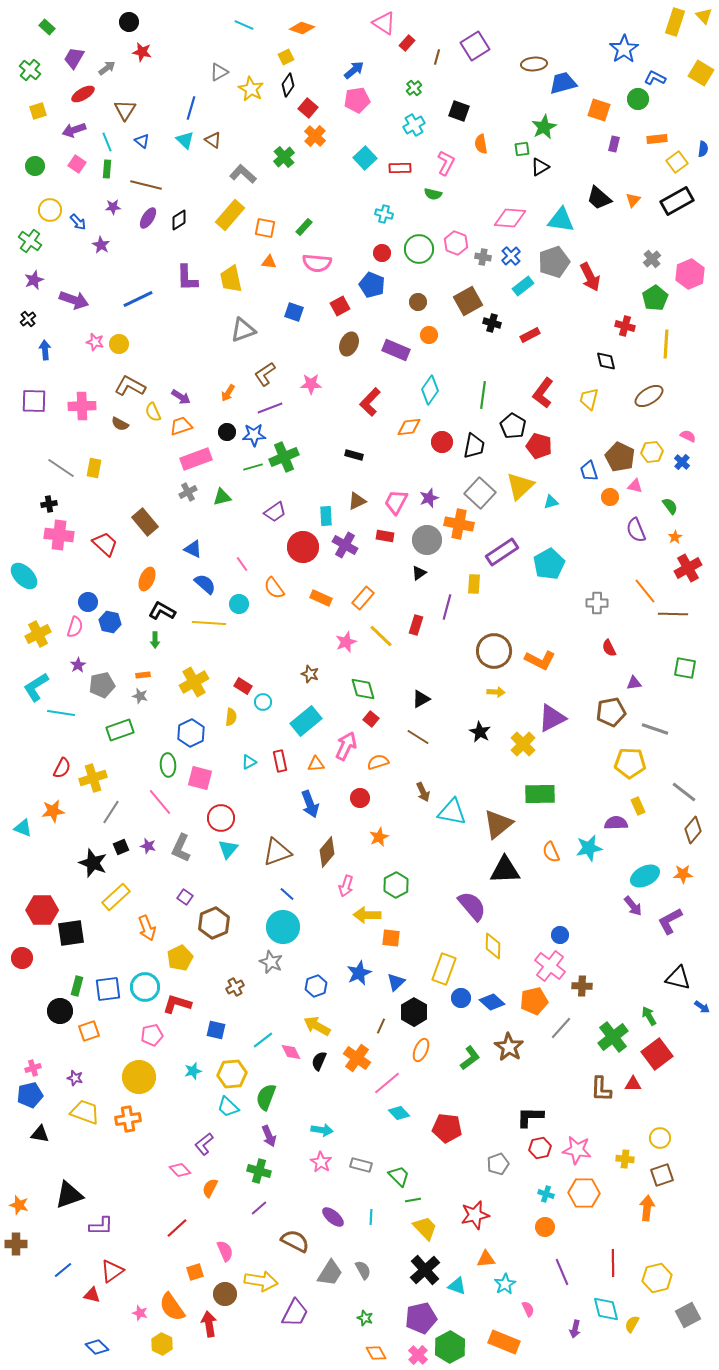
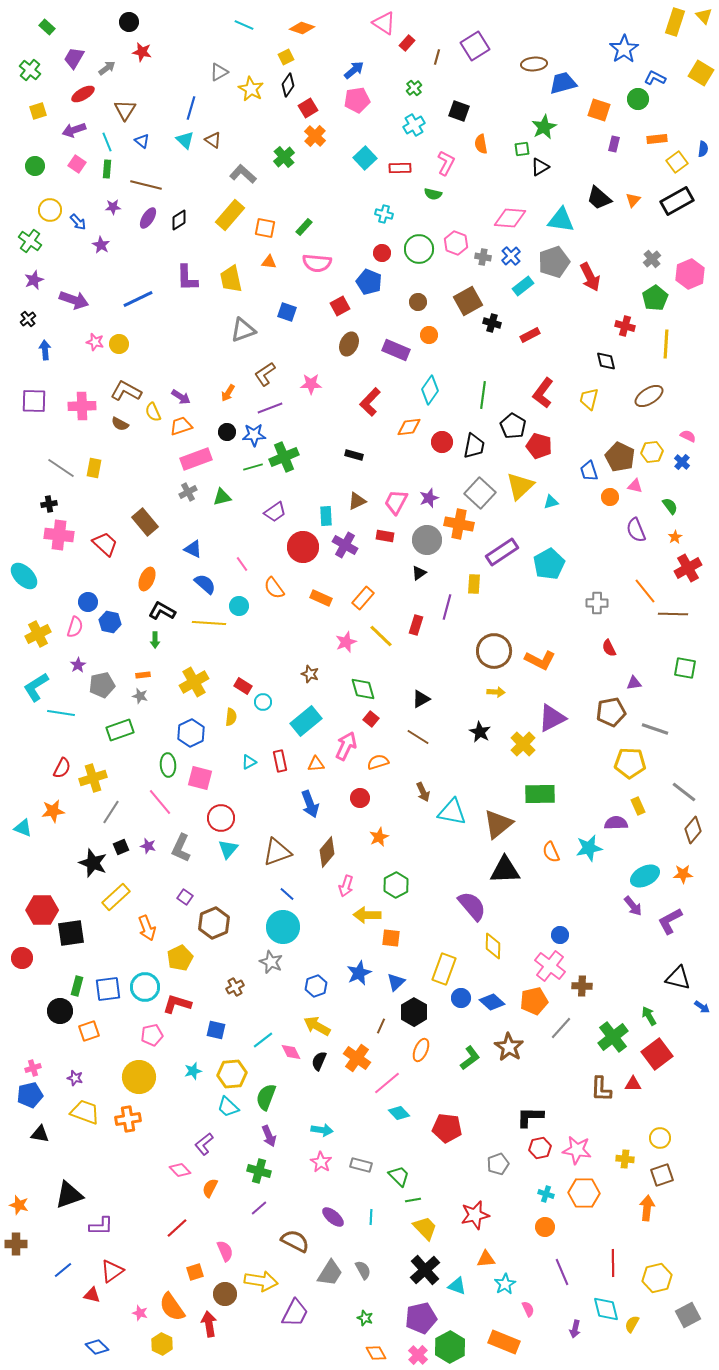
red square at (308, 108): rotated 18 degrees clockwise
blue pentagon at (372, 285): moved 3 px left, 3 px up
blue square at (294, 312): moved 7 px left
brown L-shape at (130, 386): moved 4 px left, 5 px down
cyan circle at (239, 604): moved 2 px down
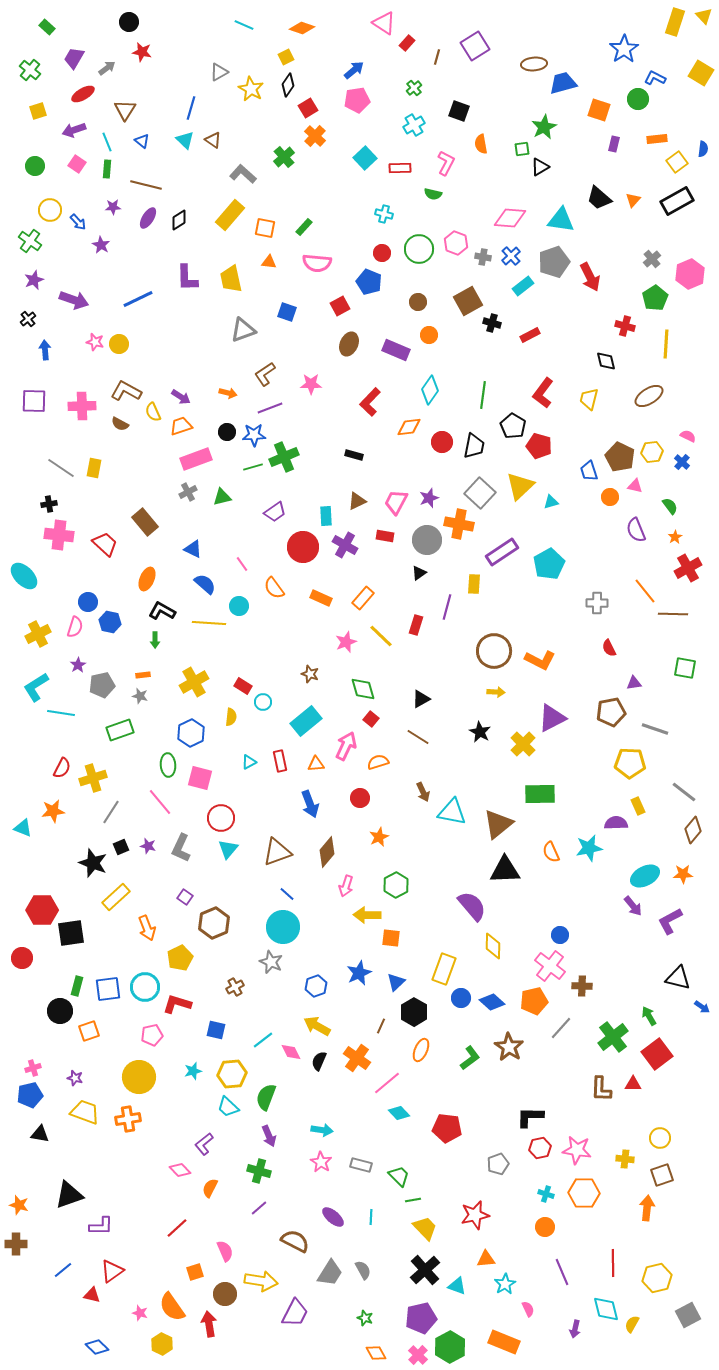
orange arrow at (228, 393): rotated 108 degrees counterclockwise
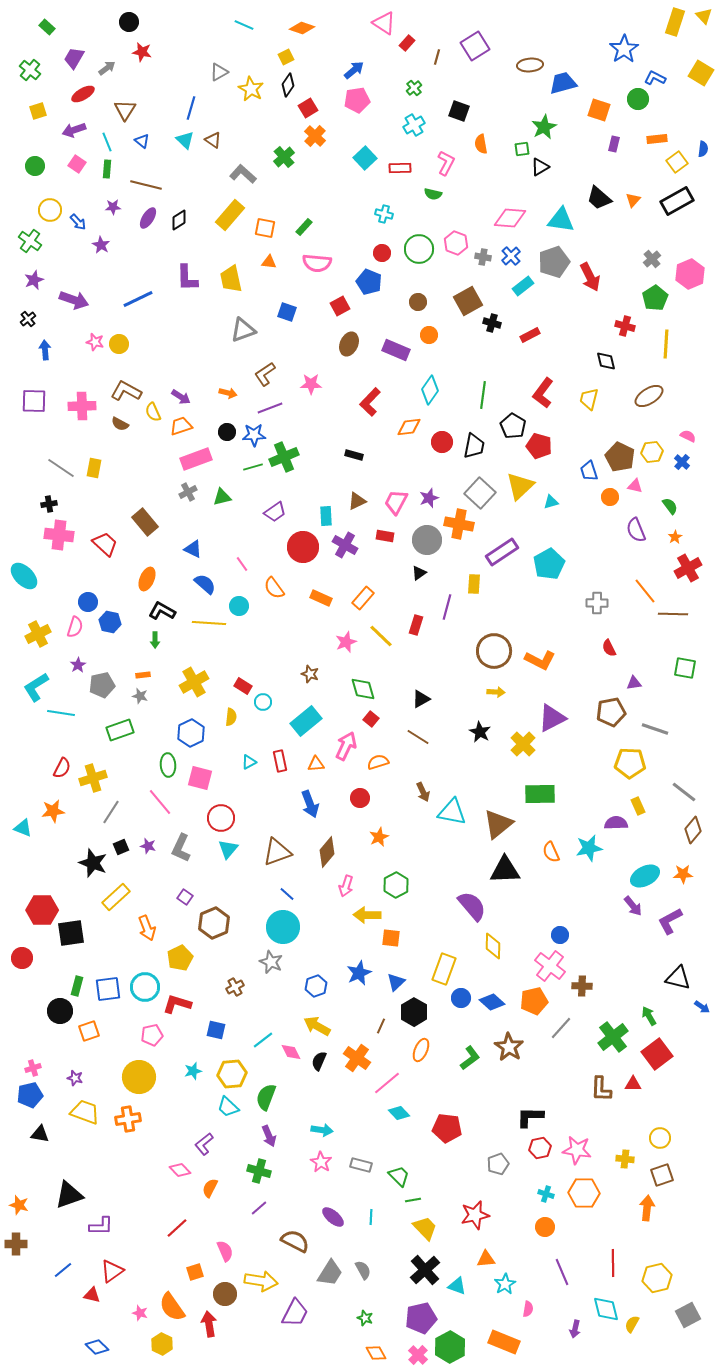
brown ellipse at (534, 64): moved 4 px left, 1 px down
pink semicircle at (528, 1309): rotated 35 degrees clockwise
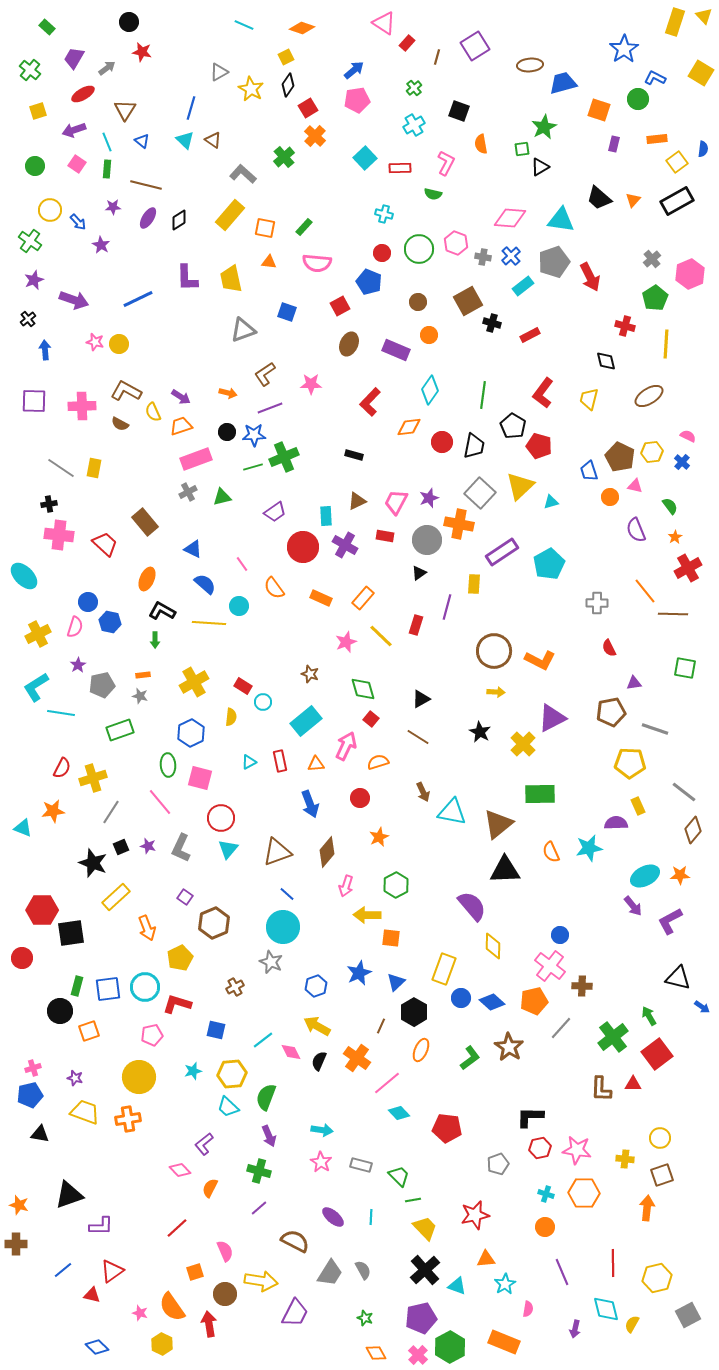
orange star at (683, 874): moved 3 px left, 1 px down
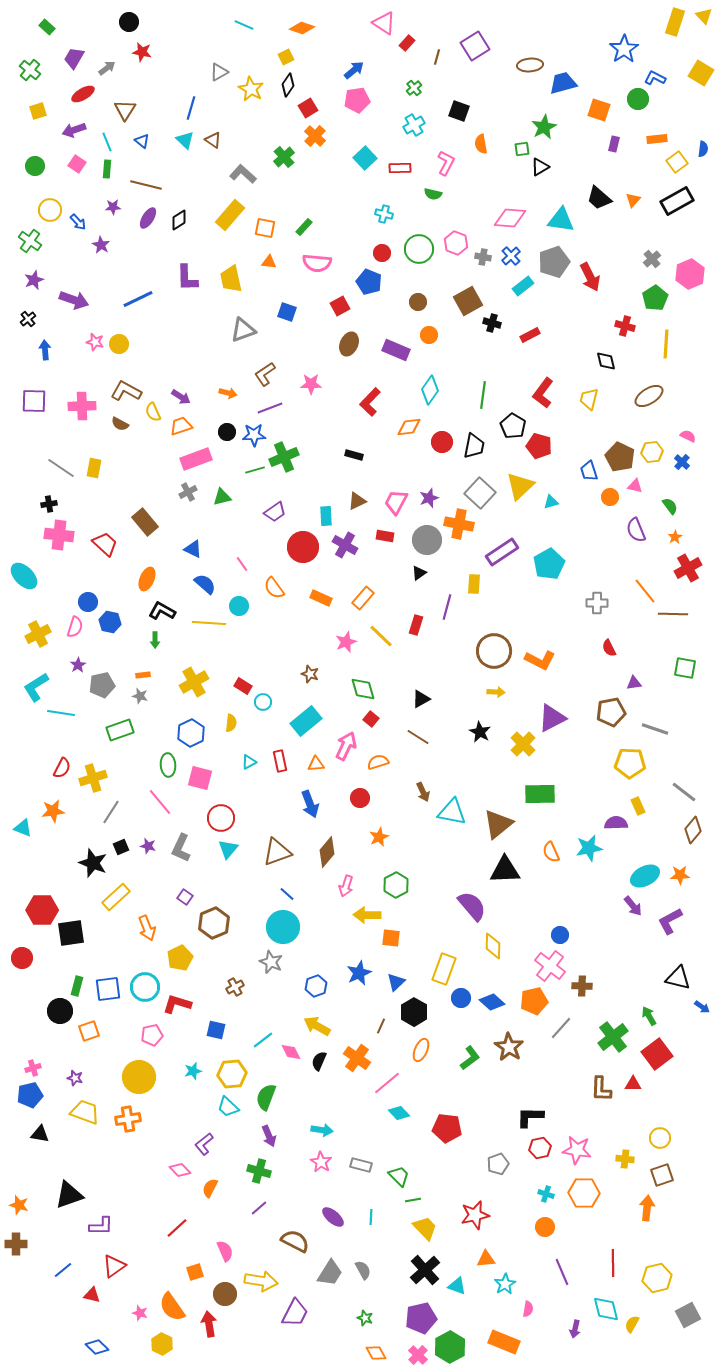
green line at (253, 467): moved 2 px right, 3 px down
yellow semicircle at (231, 717): moved 6 px down
red triangle at (112, 1271): moved 2 px right, 5 px up
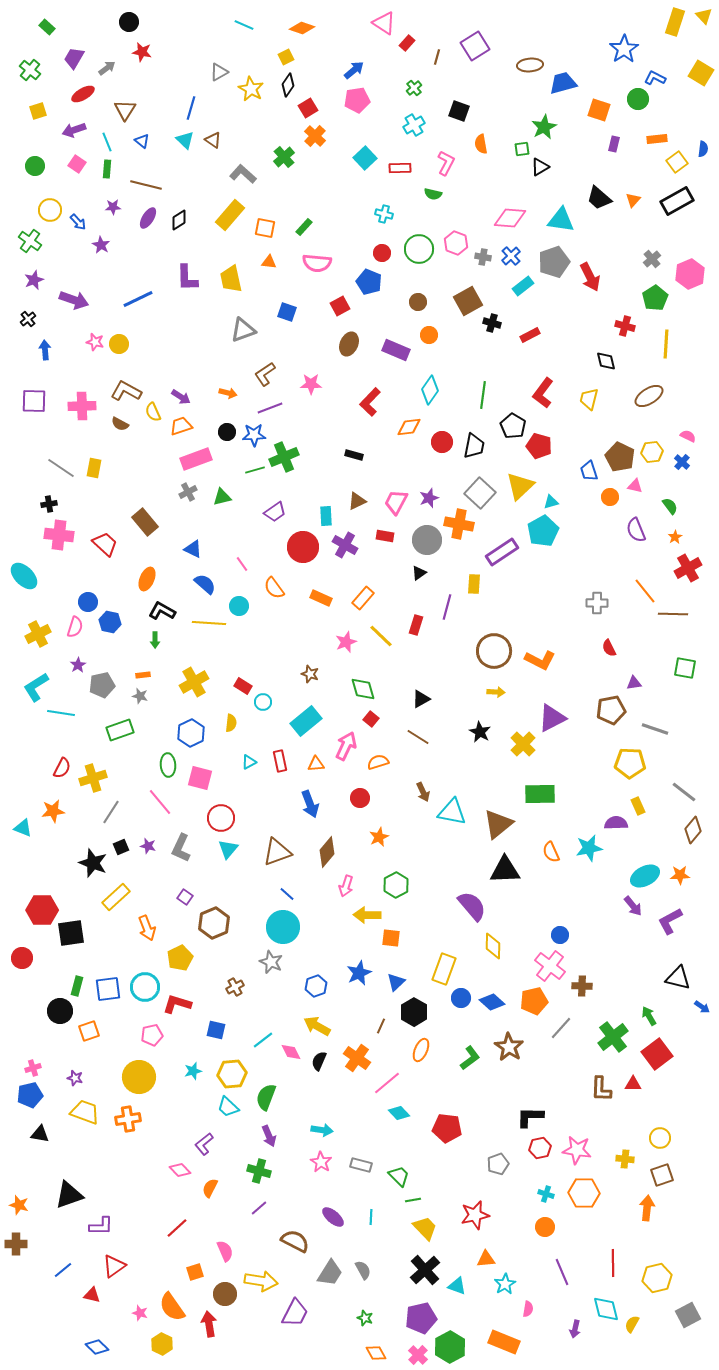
cyan pentagon at (549, 564): moved 6 px left, 33 px up
brown pentagon at (611, 712): moved 2 px up
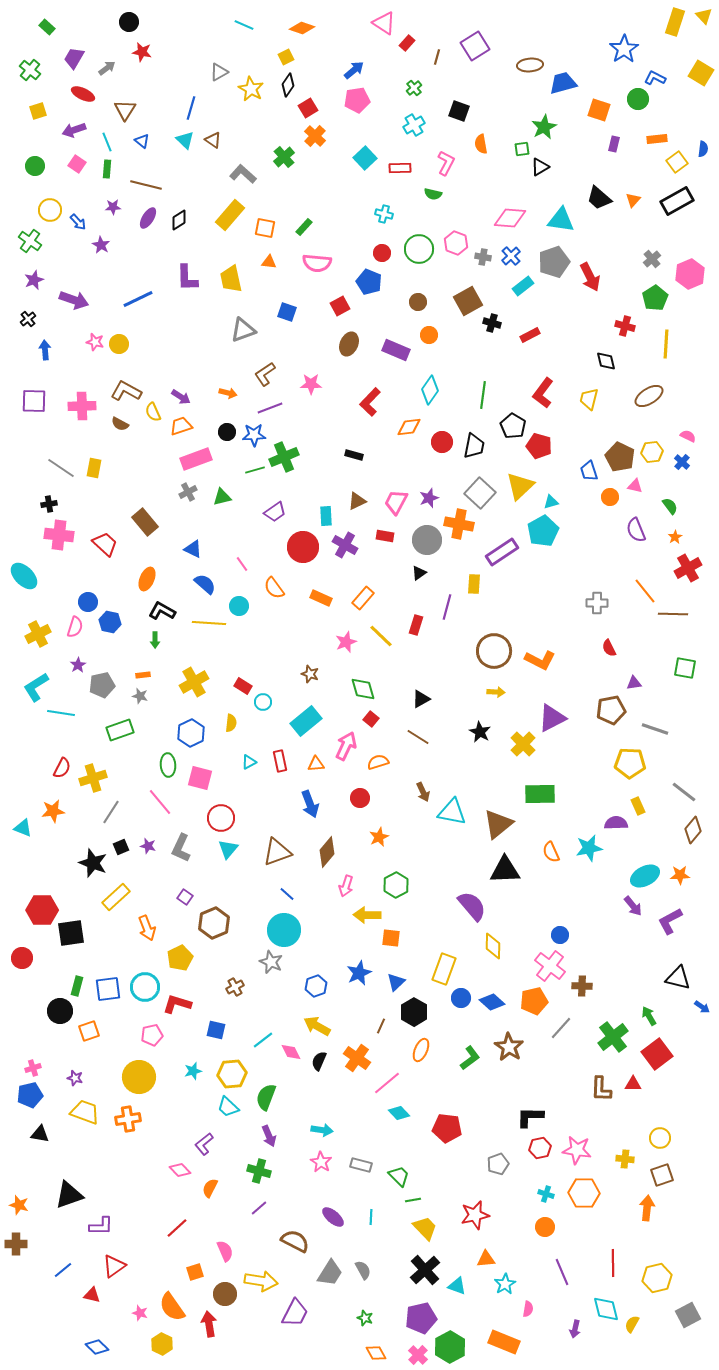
red ellipse at (83, 94): rotated 55 degrees clockwise
cyan circle at (283, 927): moved 1 px right, 3 px down
